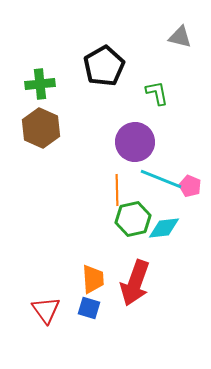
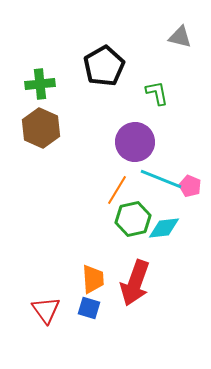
orange line: rotated 32 degrees clockwise
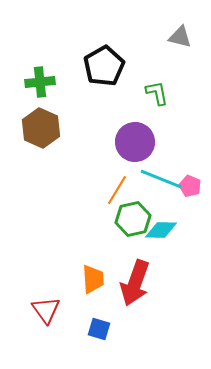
green cross: moved 2 px up
cyan diamond: moved 3 px left, 2 px down; rotated 8 degrees clockwise
blue square: moved 10 px right, 21 px down
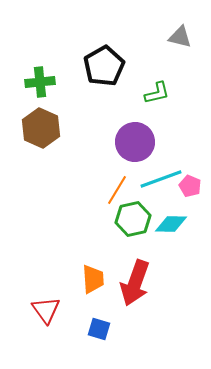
green L-shape: rotated 88 degrees clockwise
cyan line: rotated 42 degrees counterclockwise
cyan diamond: moved 10 px right, 6 px up
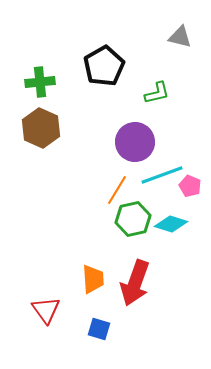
cyan line: moved 1 px right, 4 px up
cyan diamond: rotated 16 degrees clockwise
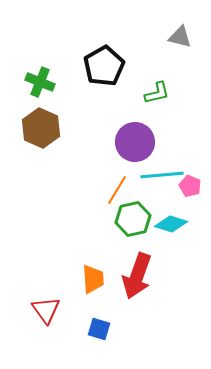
green cross: rotated 28 degrees clockwise
cyan line: rotated 15 degrees clockwise
red arrow: moved 2 px right, 7 px up
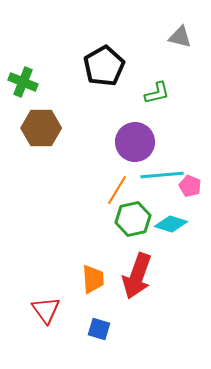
green cross: moved 17 px left
brown hexagon: rotated 24 degrees counterclockwise
